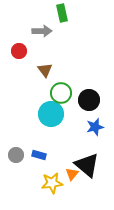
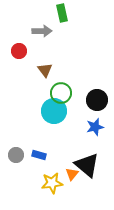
black circle: moved 8 px right
cyan circle: moved 3 px right, 3 px up
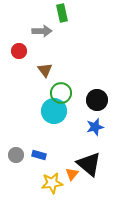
black triangle: moved 2 px right, 1 px up
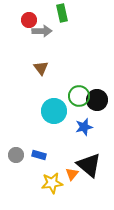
red circle: moved 10 px right, 31 px up
brown triangle: moved 4 px left, 2 px up
green circle: moved 18 px right, 3 px down
blue star: moved 11 px left
black triangle: moved 1 px down
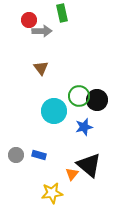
yellow star: moved 10 px down
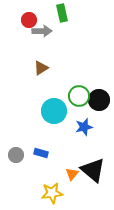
brown triangle: rotated 35 degrees clockwise
black circle: moved 2 px right
blue rectangle: moved 2 px right, 2 px up
black triangle: moved 4 px right, 5 px down
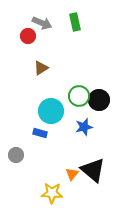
green rectangle: moved 13 px right, 9 px down
red circle: moved 1 px left, 16 px down
gray arrow: moved 8 px up; rotated 24 degrees clockwise
cyan circle: moved 3 px left
blue rectangle: moved 1 px left, 20 px up
yellow star: rotated 10 degrees clockwise
